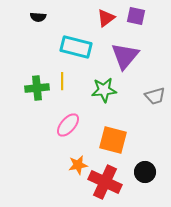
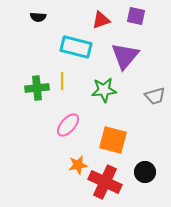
red triangle: moved 5 px left, 2 px down; rotated 18 degrees clockwise
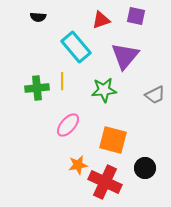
cyan rectangle: rotated 36 degrees clockwise
gray trapezoid: moved 1 px up; rotated 10 degrees counterclockwise
black circle: moved 4 px up
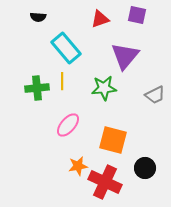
purple square: moved 1 px right, 1 px up
red triangle: moved 1 px left, 1 px up
cyan rectangle: moved 10 px left, 1 px down
green star: moved 2 px up
orange star: moved 1 px down
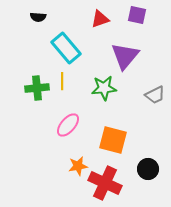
black circle: moved 3 px right, 1 px down
red cross: moved 1 px down
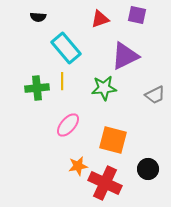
purple triangle: rotated 24 degrees clockwise
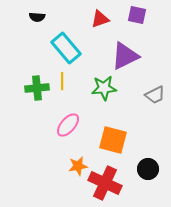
black semicircle: moved 1 px left
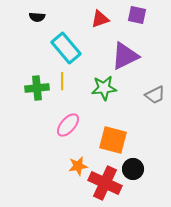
black circle: moved 15 px left
